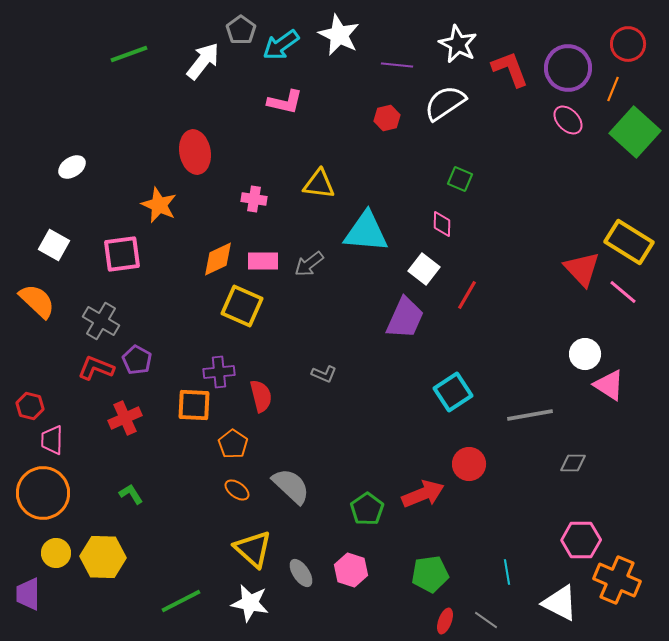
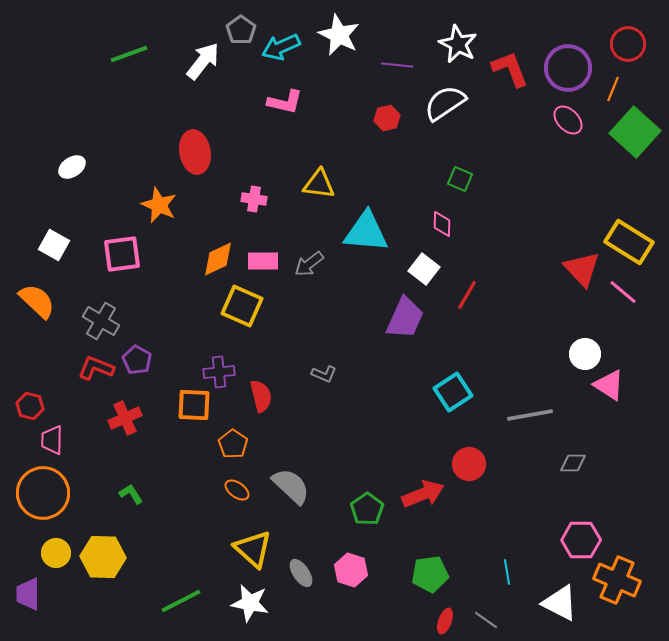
cyan arrow at (281, 45): moved 2 px down; rotated 12 degrees clockwise
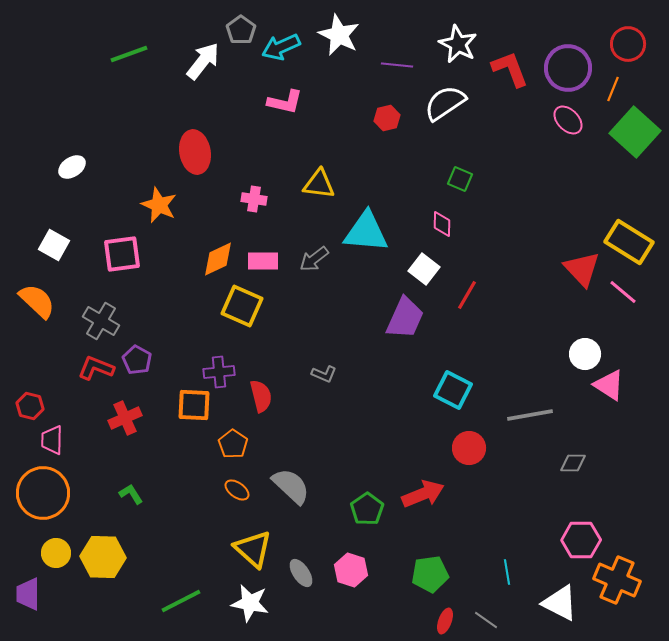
gray arrow at (309, 264): moved 5 px right, 5 px up
cyan square at (453, 392): moved 2 px up; rotated 30 degrees counterclockwise
red circle at (469, 464): moved 16 px up
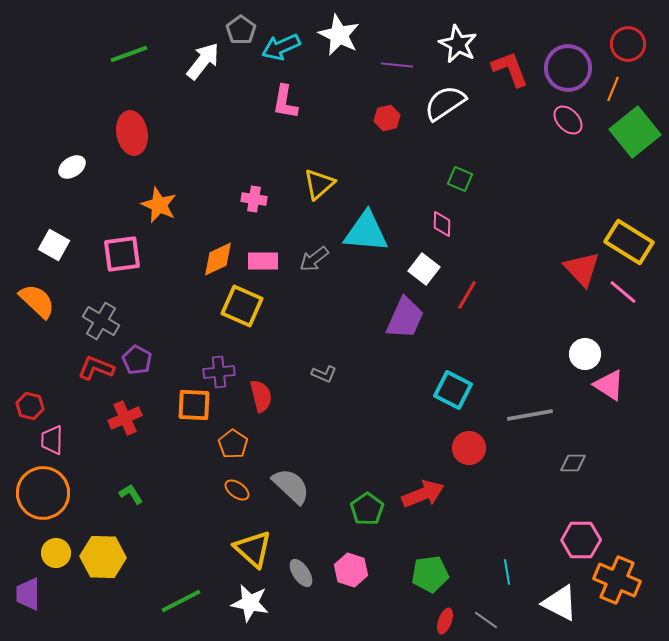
pink L-shape at (285, 102): rotated 87 degrees clockwise
green square at (635, 132): rotated 9 degrees clockwise
red ellipse at (195, 152): moved 63 px left, 19 px up
yellow triangle at (319, 184): rotated 48 degrees counterclockwise
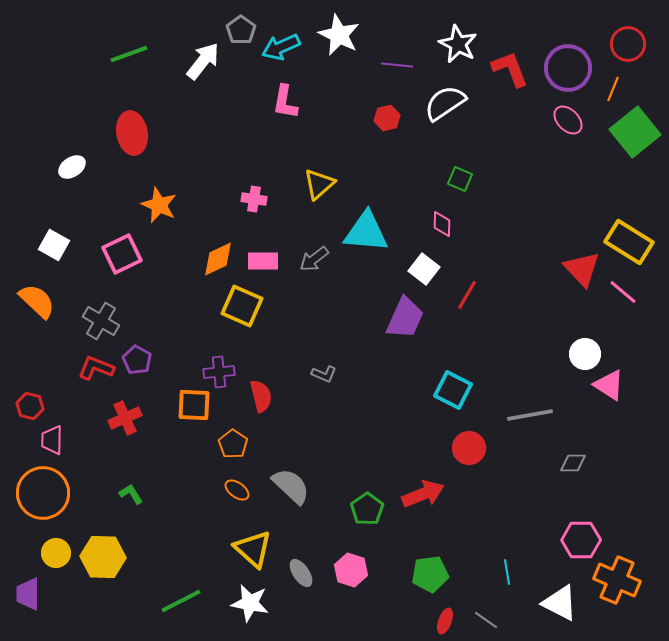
pink square at (122, 254): rotated 18 degrees counterclockwise
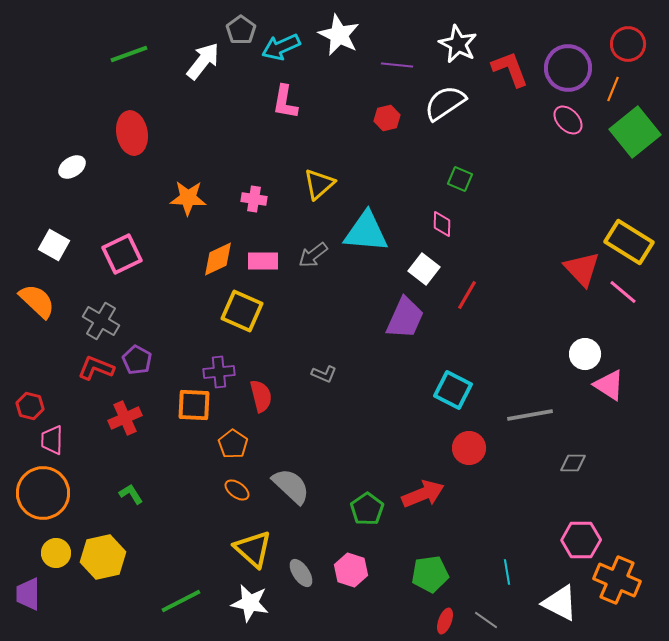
orange star at (159, 205): moved 29 px right, 7 px up; rotated 21 degrees counterclockwise
gray arrow at (314, 259): moved 1 px left, 4 px up
yellow square at (242, 306): moved 5 px down
yellow hexagon at (103, 557): rotated 15 degrees counterclockwise
